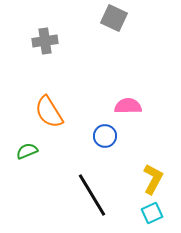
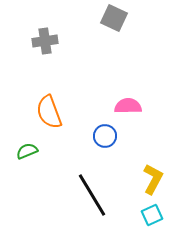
orange semicircle: rotated 12 degrees clockwise
cyan square: moved 2 px down
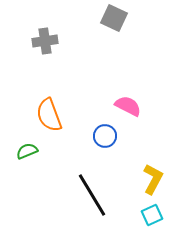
pink semicircle: rotated 28 degrees clockwise
orange semicircle: moved 3 px down
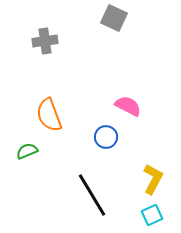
blue circle: moved 1 px right, 1 px down
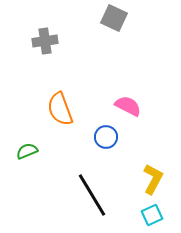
orange semicircle: moved 11 px right, 6 px up
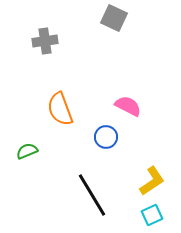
yellow L-shape: moved 1 px left, 2 px down; rotated 28 degrees clockwise
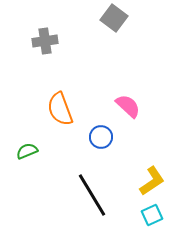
gray square: rotated 12 degrees clockwise
pink semicircle: rotated 16 degrees clockwise
blue circle: moved 5 px left
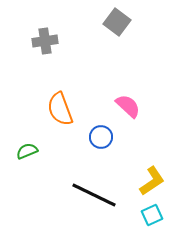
gray square: moved 3 px right, 4 px down
black line: moved 2 px right; rotated 33 degrees counterclockwise
